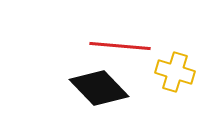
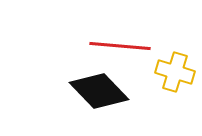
black diamond: moved 3 px down
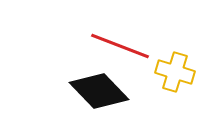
red line: rotated 16 degrees clockwise
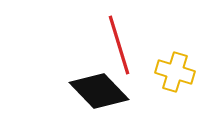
red line: moved 1 px left, 1 px up; rotated 52 degrees clockwise
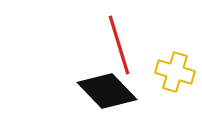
black diamond: moved 8 px right
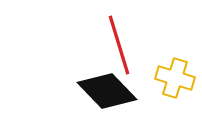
yellow cross: moved 6 px down
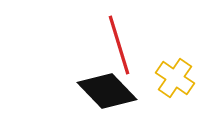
yellow cross: rotated 18 degrees clockwise
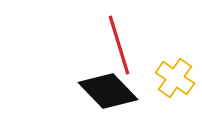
black diamond: moved 1 px right
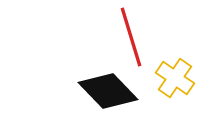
red line: moved 12 px right, 8 px up
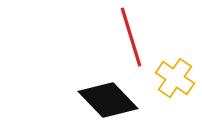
black diamond: moved 9 px down
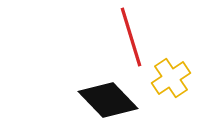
yellow cross: moved 4 px left; rotated 21 degrees clockwise
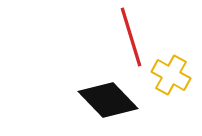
yellow cross: moved 3 px up; rotated 27 degrees counterclockwise
